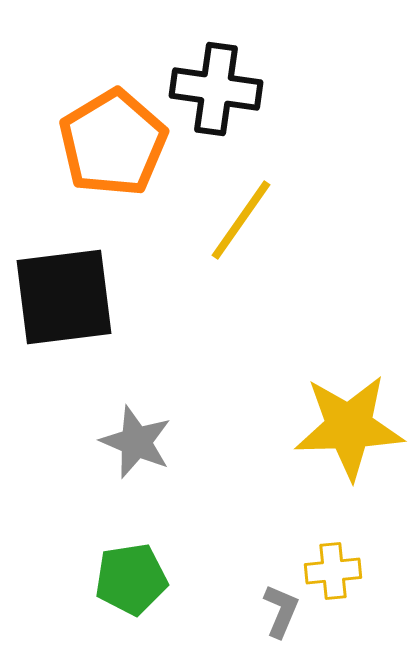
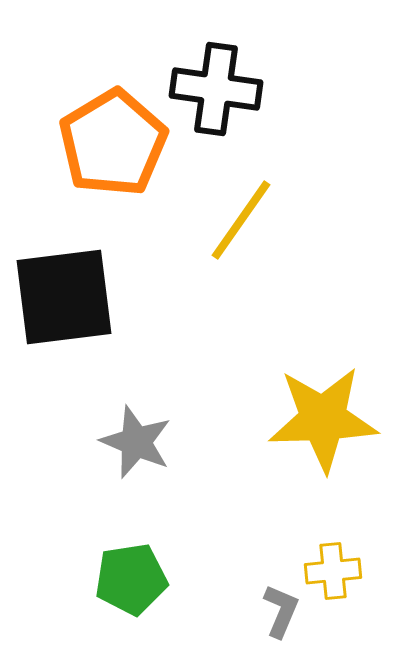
yellow star: moved 26 px left, 8 px up
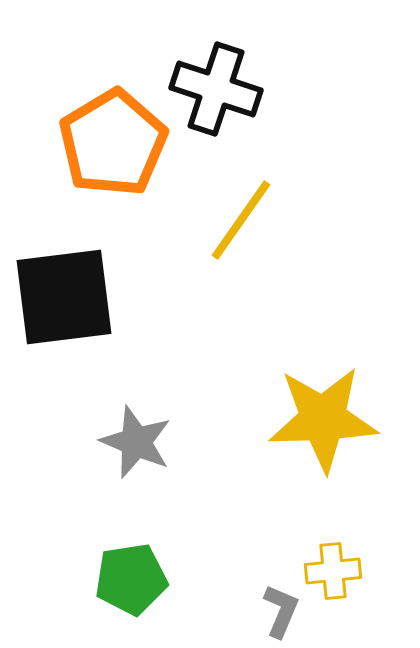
black cross: rotated 10 degrees clockwise
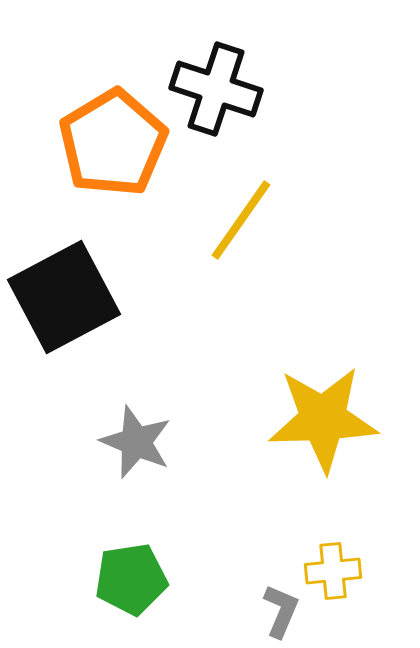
black square: rotated 21 degrees counterclockwise
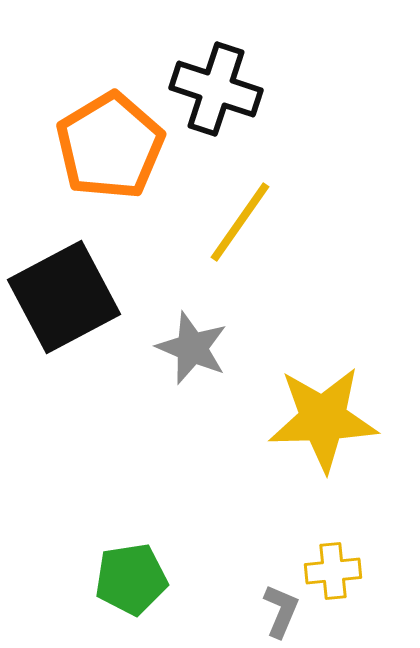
orange pentagon: moved 3 px left, 3 px down
yellow line: moved 1 px left, 2 px down
gray star: moved 56 px right, 94 px up
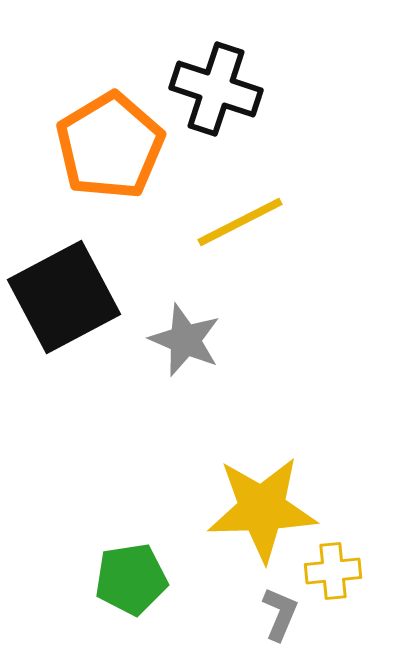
yellow line: rotated 28 degrees clockwise
gray star: moved 7 px left, 8 px up
yellow star: moved 61 px left, 90 px down
gray L-shape: moved 1 px left, 3 px down
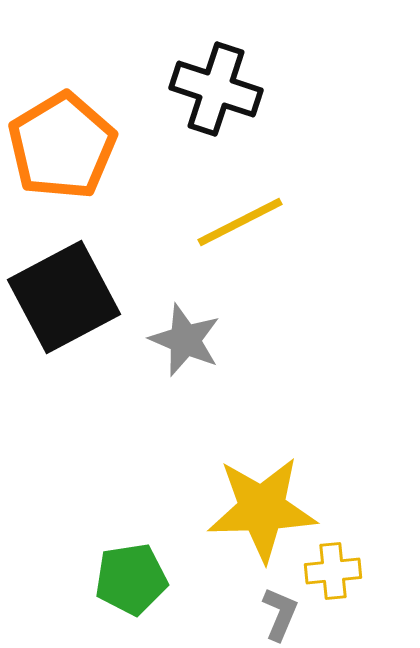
orange pentagon: moved 48 px left
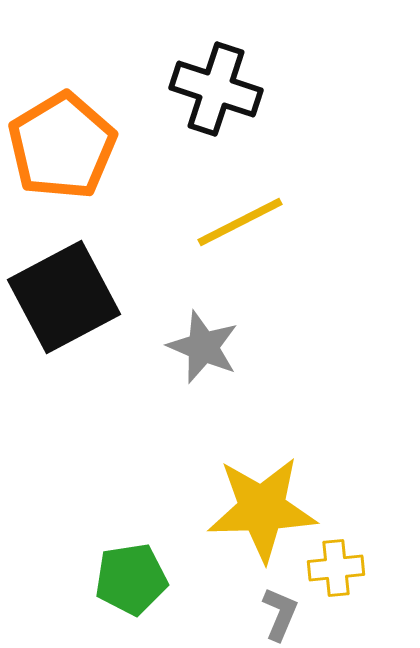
gray star: moved 18 px right, 7 px down
yellow cross: moved 3 px right, 3 px up
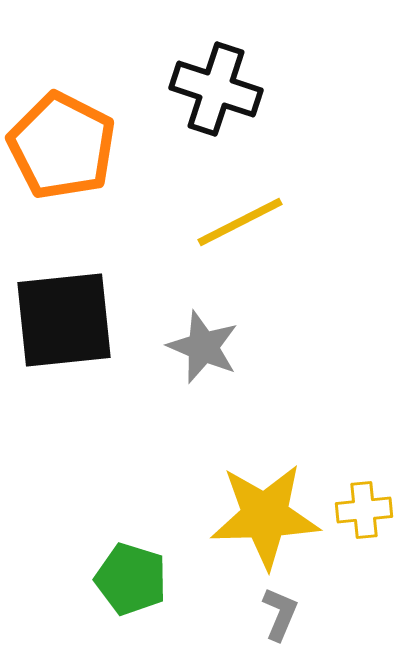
orange pentagon: rotated 14 degrees counterclockwise
black square: moved 23 px down; rotated 22 degrees clockwise
yellow star: moved 3 px right, 7 px down
yellow cross: moved 28 px right, 58 px up
green pentagon: rotated 26 degrees clockwise
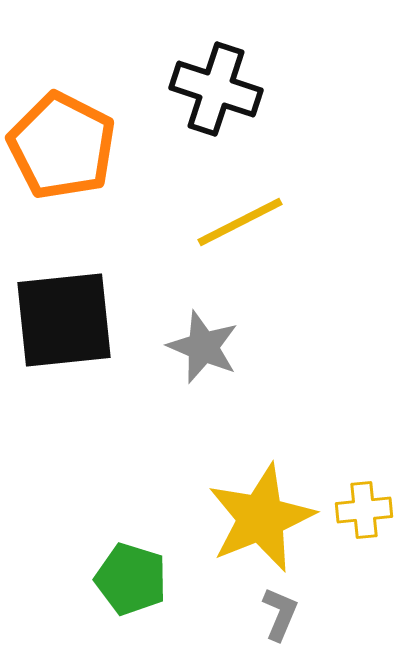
yellow star: moved 4 px left, 2 px down; rotated 20 degrees counterclockwise
